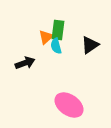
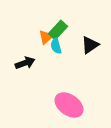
green rectangle: rotated 36 degrees clockwise
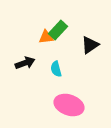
orange triangle: rotated 35 degrees clockwise
cyan semicircle: moved 23 px down
pink ellipse: rotated 16 degrees counterclockwise
